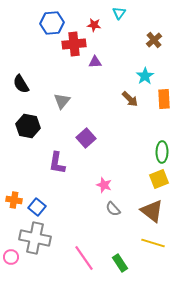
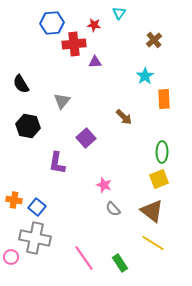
brown arrow: moved 6 px left, 18 px down
yellow line: rotated 15 degrees clockwise
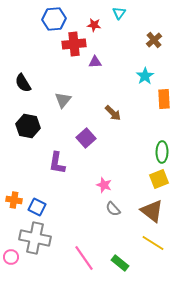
blue hexagon: moved 2 px right, 4 px up
black semicircle: moved 2 px right, 1 px up
gray triangle: moved 1 px right, 1 px up
brown arrow: moved 11 px left, 4 px up
blue square: rotated 12 degrees counterclockwise
green rectangle: rotated 18 degrees counterclockwise
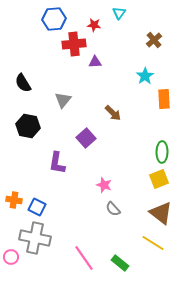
brown triangle: moved 9 px right, 2 px down
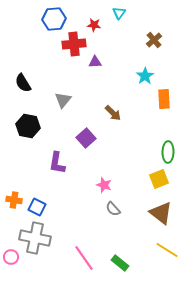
green ellipse: moved 6 px right
yellow line: moved 14 px right, 7 px down
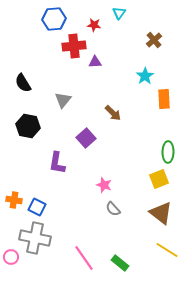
red cross: moved 2 px down
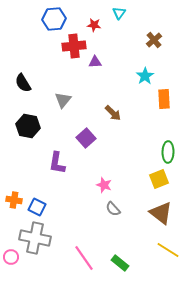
yellow line: moved 1 px right
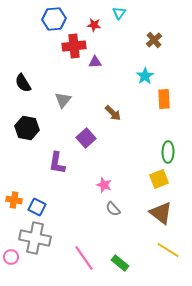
black hexagon: moved 1 px left, 2 px down
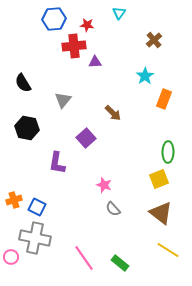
red star: moved 7 px left
orange rectangle: rotated 24 degrees clockwise
orange cross: rotated 28 degrees counterclockwise
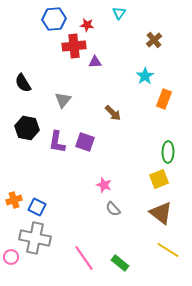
purple square: moved 1 px left, 4 px down; rotated 30 degrees counterclockwise
purple L-shape: moved 21 px up
